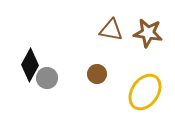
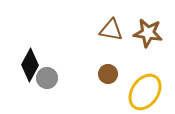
brown circle: moved 11 px right
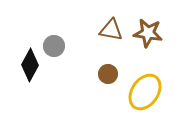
gray circle: moved 7 px right, 32 px up
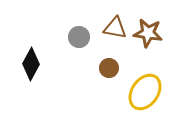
brown triangle: moved 4 px right, 2 px up
gray circle: moved 25 px right, 9 px up
black diamond: moved 1 px right, 1 px up
brown circle: moved 1 px right, 6 px up
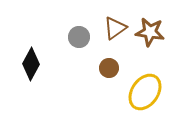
brown triangle: rotated 45 degrees counterclockwise
brown star: moved 2 px right, 1 px up
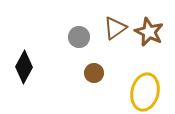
brown star: moved 1 px left; rotated 16 degrees clockwise
black diamond: moved 7 px left, 3 px down
brown circle: moved 15 px left, 5 px down
yellow ellipse: rotated 21 degrees counterclockwise
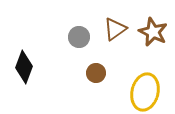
brown triangle: moved 1 px down
brown star: moved 4 px right
black diamond: rotated 8 degrees counterclockwise
brown circle: moved 2 px right
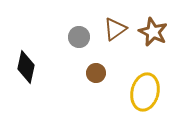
black diamond: moved 2 px right; rotated 8 degrees counterclockwise
